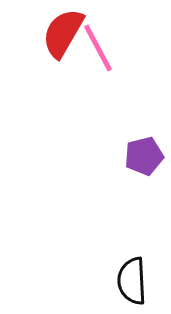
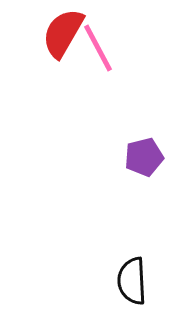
purple pentagon: moved 1 px down
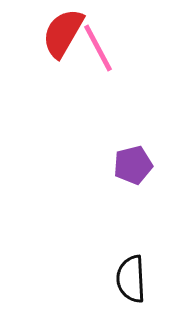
purple pentagon: moved 11 px left, 8 px down
black semicircle: moved 1 px left, 2 px up
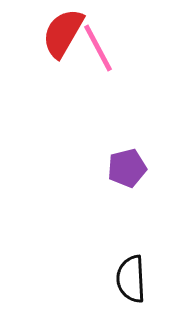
purple pentagon: moved 6 px left, 3 px down
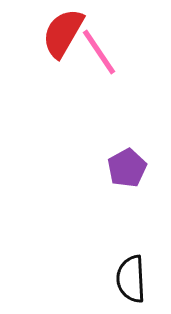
pink line: moved 1 px right, 4 px down; rotated 6 degrees counterclockwise
purple pentagon: rotated 15 degrees counterclockwise
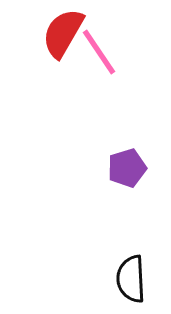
purple pentagon: rotated 12 degrees clockwise
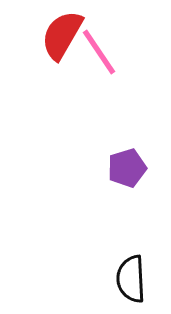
red semicircle: moved 1 px left, 2 px down
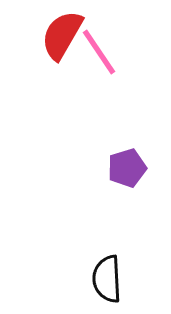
black semicircle: moved 24 px left
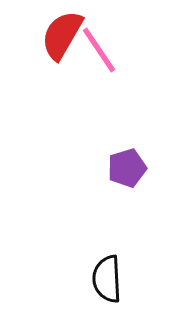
pink line: moved 2 px up
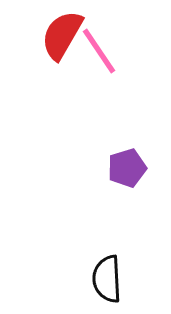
pink line: moved 1 px down
